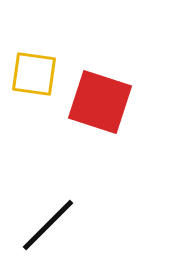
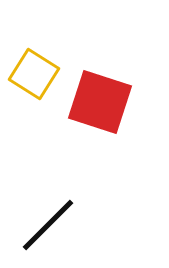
yellow square: rotated 24 degrees clockwise
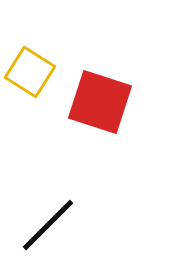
yellow square: moved 4 px left, 2 px up
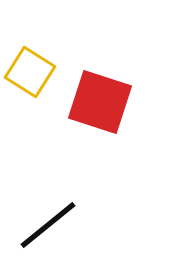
black line: rotated 6 degrees clockwise
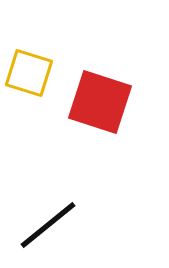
yellow square: moved 1 px left, 1 px down; rotated 15 degrees counterclockwise
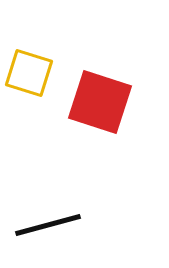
black line: rotated 24 degrees clockwise
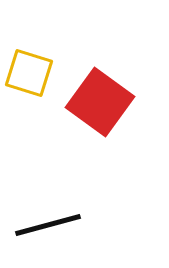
red square: rotated 18 degrees clockwise
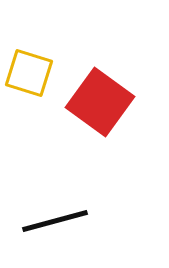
black line: moved 7 px right, 4 px up
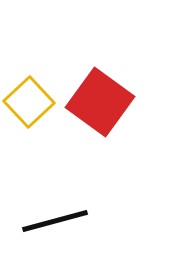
yellow square: moved 29 px down; rotated 30 degrees clockwise
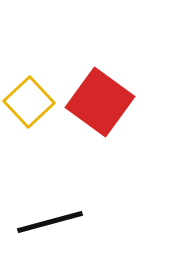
black line: moved 5 px left, 1 px down
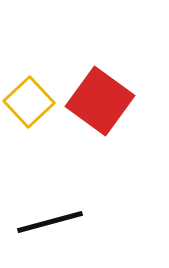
red square: moved 1 px up
